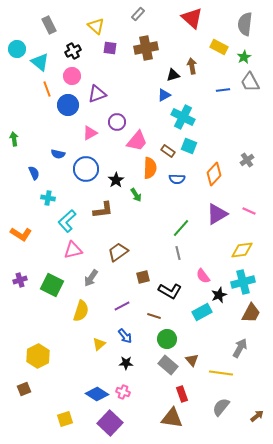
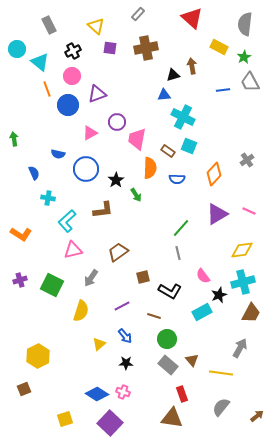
blue triangle at (164, 95): rotated 24 degrees clockwise
pink trapezoid at (137, 141): moved 2 px up; rotated 150 degrees clockwise
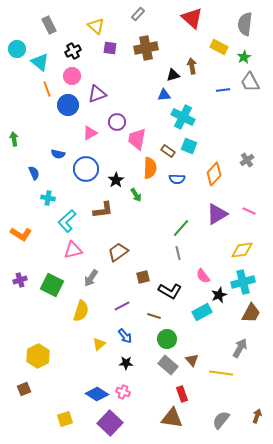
gray semicircle at (221, 407): moved 13 px down
brown arrow at (257, 416): rotated 32 degrees counterclockwise
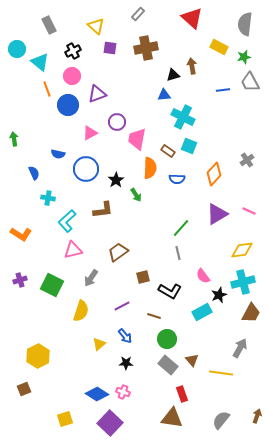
green star at (244, 57): rotated 16 degrees clockwise
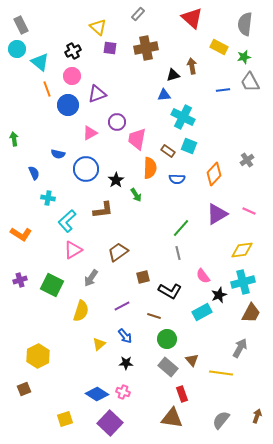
gray rectangle at (49, 25): moved 28 px left
yellow triangle at (96, 26): moved 2 px right, 1 px down
pink triangle at (73, 250): rotated 18 degrees counterclockwise
gray rectangle at (168, 365): moved 2 px down
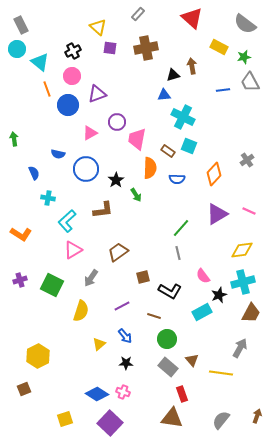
gray semicircle at (245, 24): rotated 60 degrees counterclockwise
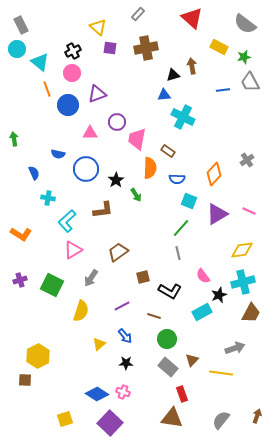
pink circle at (72, 76): moved 3 px up
pink triangle at (90, 133): rotated 28 degrees clockwise
cyan square at (189, 146): moved 55 px down
gray arrow at (240, 348): moved 5 px left; rotated 42 degrees clockwise
brown triangle at (192, 360): rotated 24 degrees clockwise
brown square at (24, 389): moved 1 px right, 9 px up; rotated 24 degrees clockwise
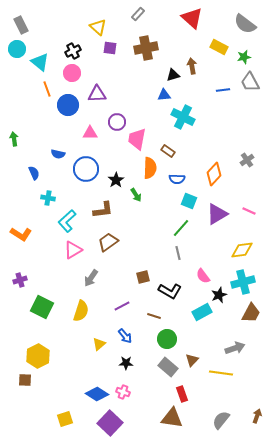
purple triangle at (97, 94): rotated 18 degrees clockwise
brown trapezoid at (118, 252): moved 10 px left, 10 px up
green square at (52, 285): moved 10 px left, 22 px down
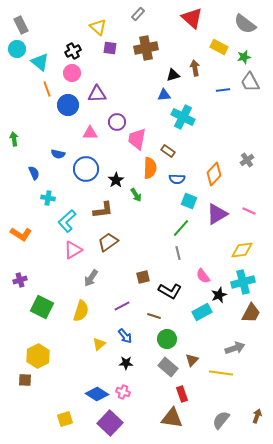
brown arrow at (192, 66): moved 3 px right, 2 px down
